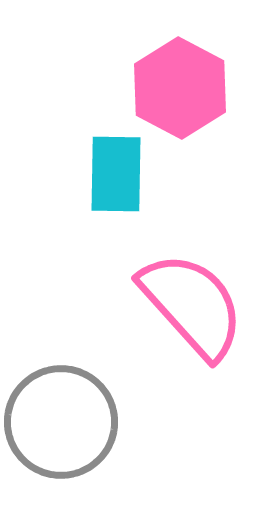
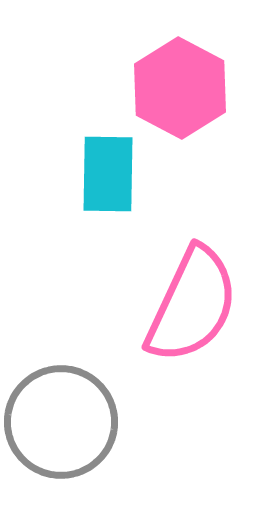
cyan rectangle: moved 8 px left
pink semicircle: rotated 67 degrees clockwise
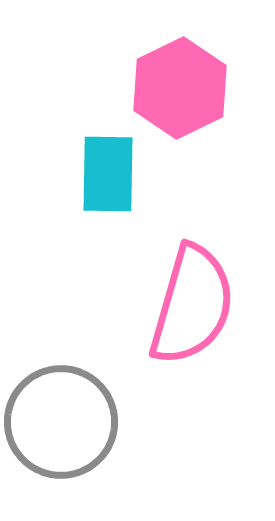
pink hexagon: rotated 6 degrees clockwise
pink semicircle: rotated 9 degrees counterclockwise
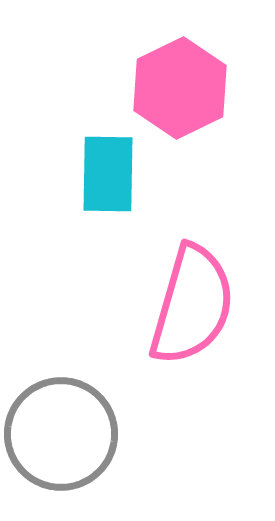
gray circle: moved 12 px down
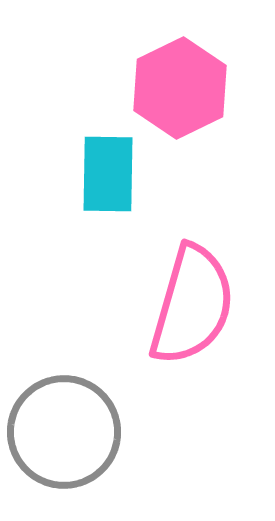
gray circle: moved 3 px right, 2 px up
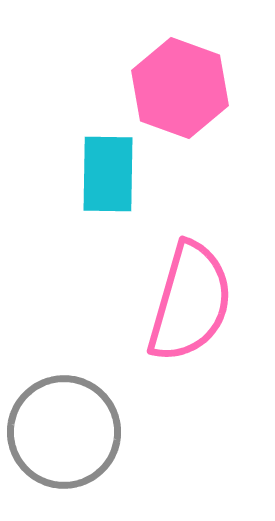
pink hexagon: rotated 14 degrees counterclockwise
pink semicircle: moved 2 px left, 3 px up
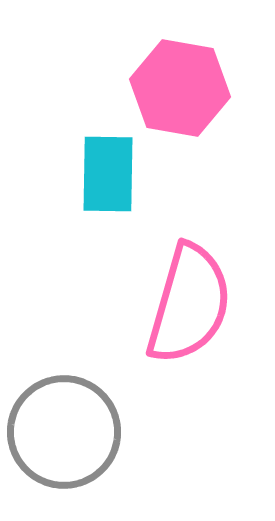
pink hexagon: rotated 10 degrees counterclockwise
pink semicircle: moved 1 px left, 2 px down
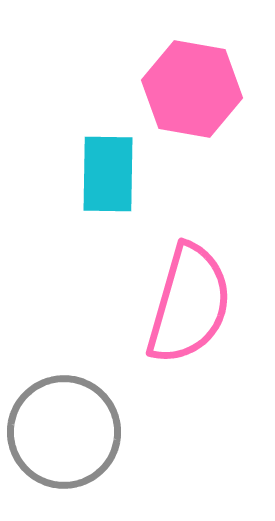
pink hexagon: moved 12 px right, 1 px down
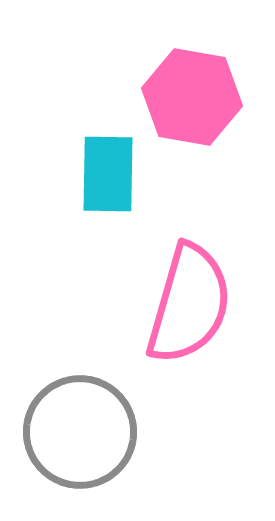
pink hexagon: moved 8 px down
gray circle: moved 16 px right
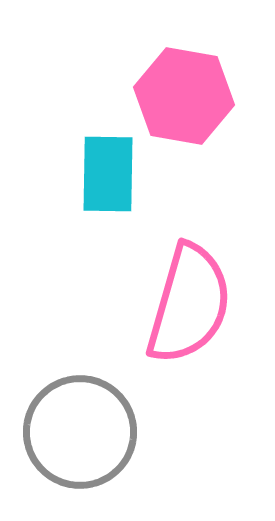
pink hexagon: moved 8 px left, 1 px up
